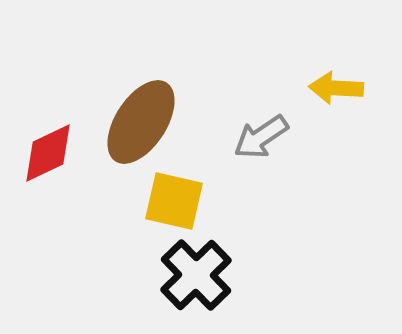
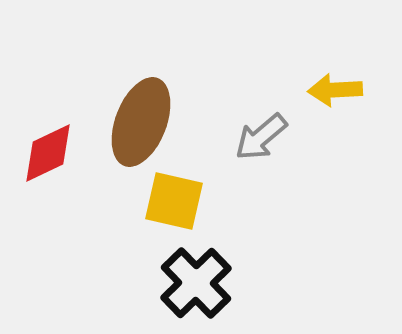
yellow arrow: moved 1 px left, 2 px down; rotated 6 degrees counterclockwise
brown ellipse: rotated 12 degrees counterclockwise
gray arrow: rotated 6 degrees counterclockwise
black cross: moved 8 px down
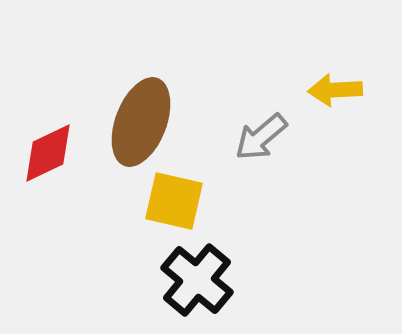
black cross: moved 1 px right, 3 px up; rotated 6 degrees counterclockwise
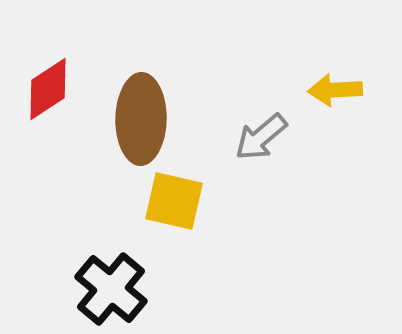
brown ellipse: moved 3 px up; rotated 20 degrees counterclockwise
red diamond: moved 64 px up; rotated 8 degrees counterclockwise
black cross: moved 86 px left, 9 px down
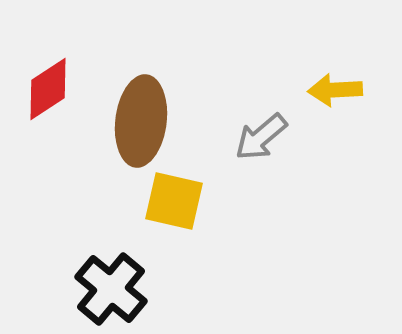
brown ellipse: moved 2 px down; rotated 6 degrees clockwise
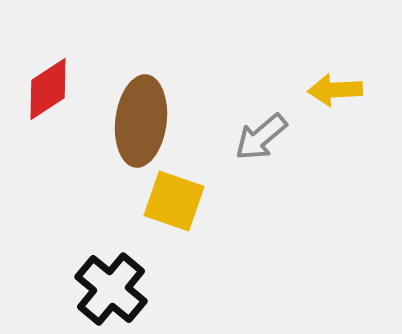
yellow square: rotated 6 degrees clockwise
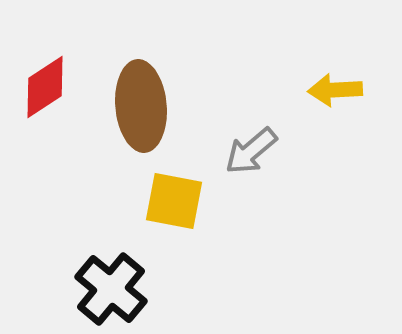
red diamond: moved 3 px left, 2 px up
brown ellipse: moved 15 px up; rotated 12 degrees counterclockwise
gray arrow: moved 10 px left, 14 px down
yellow square: rotated 8 degrees counterclockwise
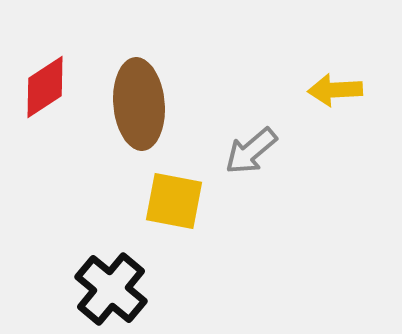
brown ellipse: moved 2 px left, 2 px up
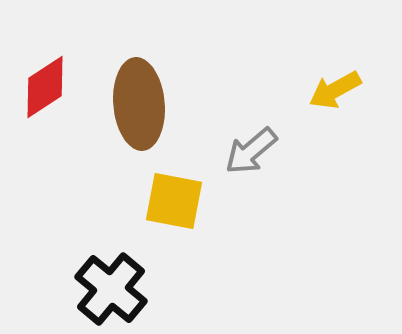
yellow arrow: rotated 26 degrees counterclockwise
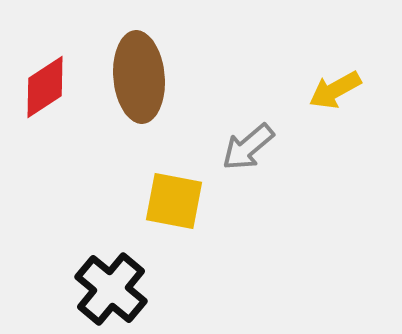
brown ellipse: moved 27 px up
gray arrow: moved 3 px left, 4 px up
